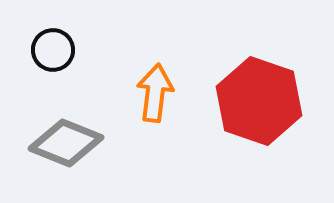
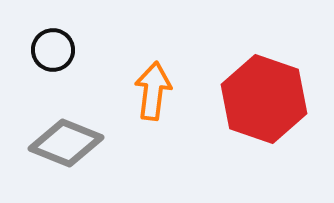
orange arrow: moved 2 px left, 2 px up
red hexagon: moved 5 px right, 2 px up
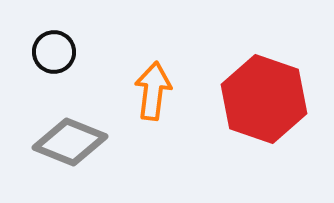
black circle: moved 1 px right, 2 px down
gray diamond: moved 4 px right, 1 px up
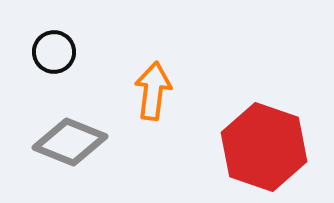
red hexagon: moved 48 px down
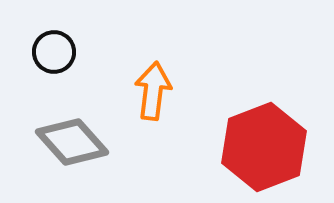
gray diamond: moved 2 px right; rotated 26 degrees clockwise
red hexagon: rotated 20 degrees clockwise
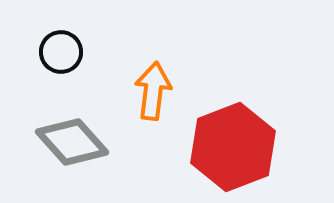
black circle: moved 7 px right
red hexagon: moved 31 px left
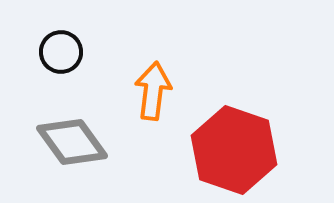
gray diamond: rotated 6 degrees clockwise
red hexagon: moved 1 px right, 3 px down; rotated 20 degrees counterclockwise
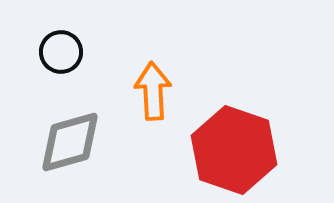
orange arrow: rotated 10 degrees counterclockwise
gray diamond: moved 2 px left; rotated 70 degrees counterclockwise
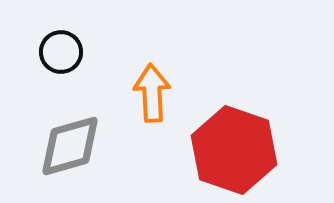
orange arrow: moved 1 px left, 2 px down
gray diamond: moved 4 px down
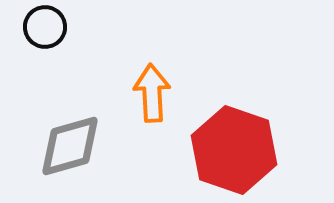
black circle: moved 16 px left, 25 px up
